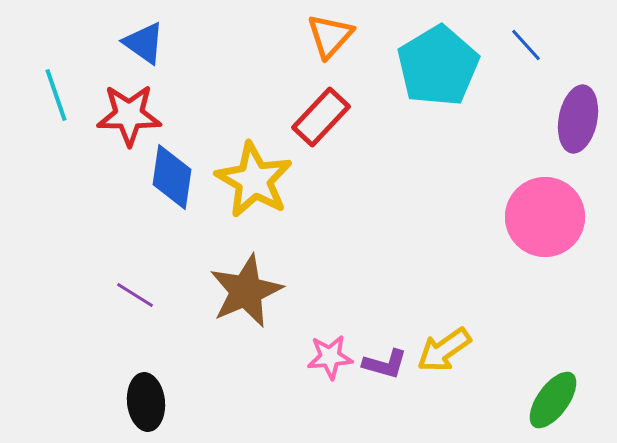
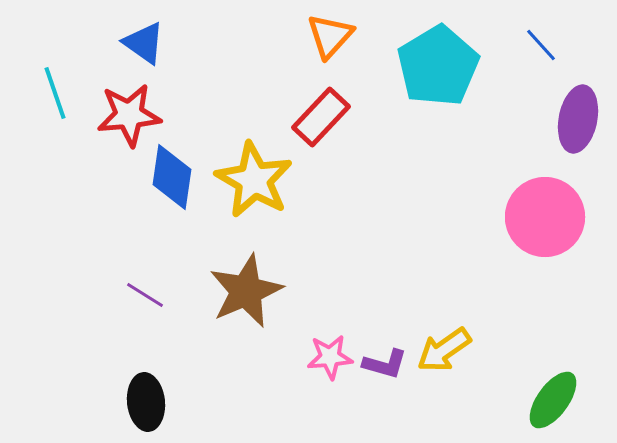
blue line: moved 15 px right
cyan line: moved 1 px left, 2 px up
red star: rotated 6 degrees counterclockwise
purple line: moved 10 px right
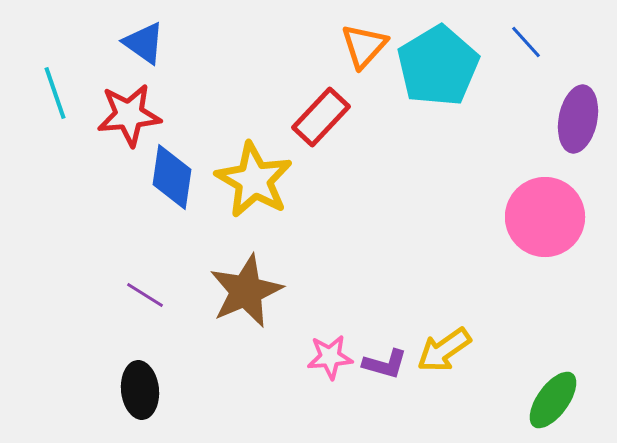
orange triangle: moved 34 px right, 10 px down
blue line: moved 15 px left, 3 px up
black ellipse: moved 6 px left, 12 px up
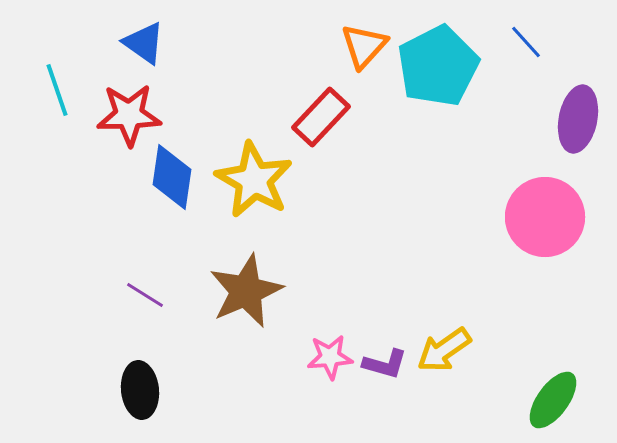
cyan pentagon: rotated 4 degrees clockwise
cyan line: moved 2 px right, 3 px up
red star: rotated 4 degrees clockwise
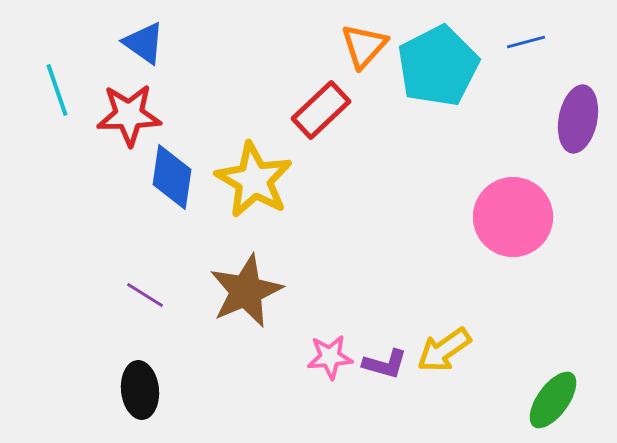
blue line: rotated 63 degrees counterclockwise
red rectangle: moved 7 px up; rotated 4 degrees clockwise
pink circle: moved 32 px left
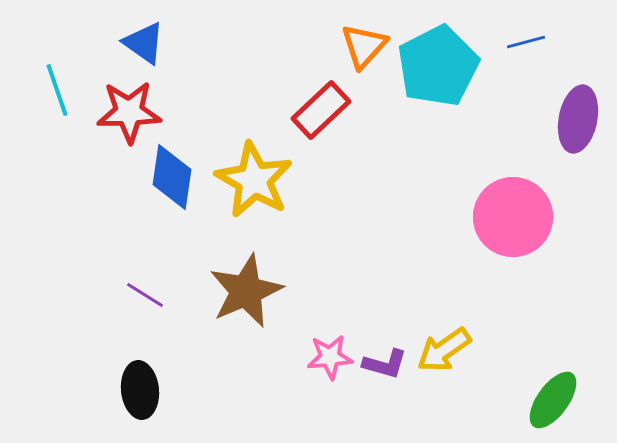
red star: moved 3 px up
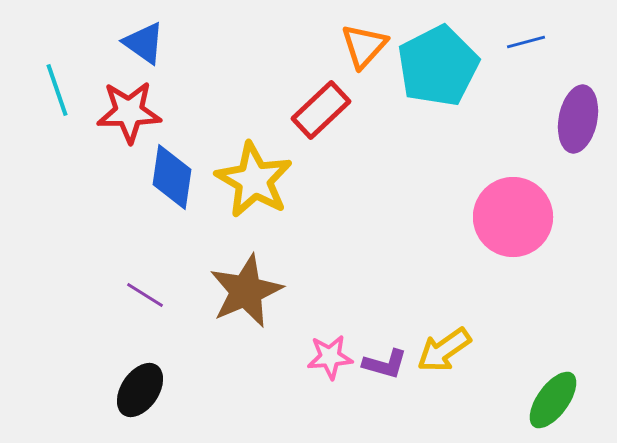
black ellipse: rotated 40 degrees clockwise
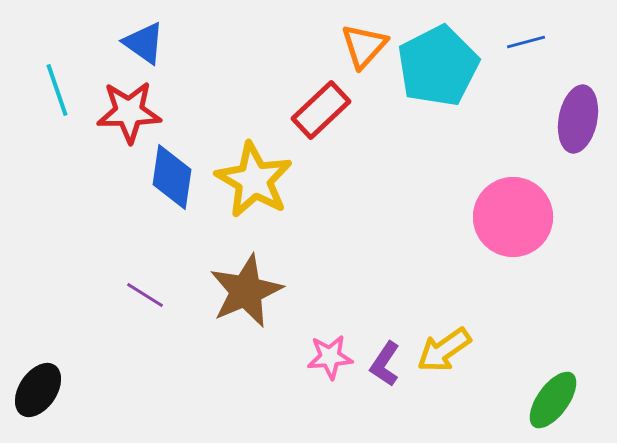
purple L-shape: rotated 108 degrees clockwise
black ellipse: moved 102 px left
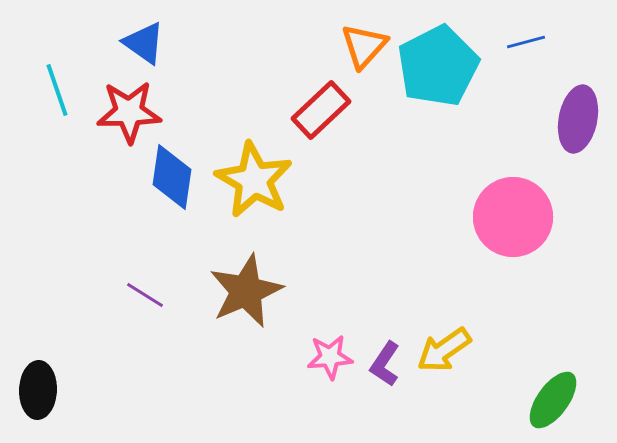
black ellipse: rotated 32 degrees counterclockwise
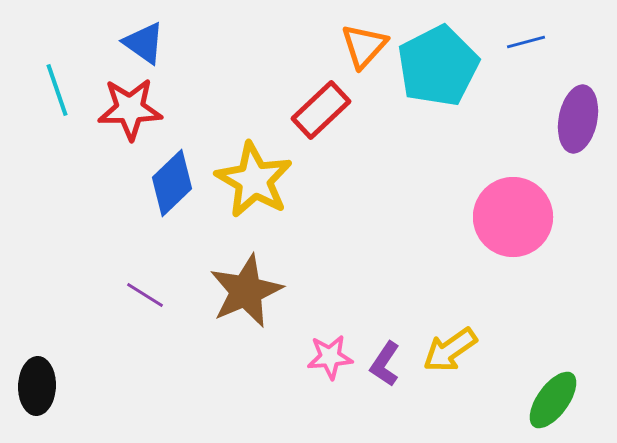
red star: moved 1 px right, 3 px up
blue diamond: moved 6 px down; rotated 38 degrees clockwise
yellow arrow: moved 6 px right
black ellipse: moved 1 px left, 4 px up
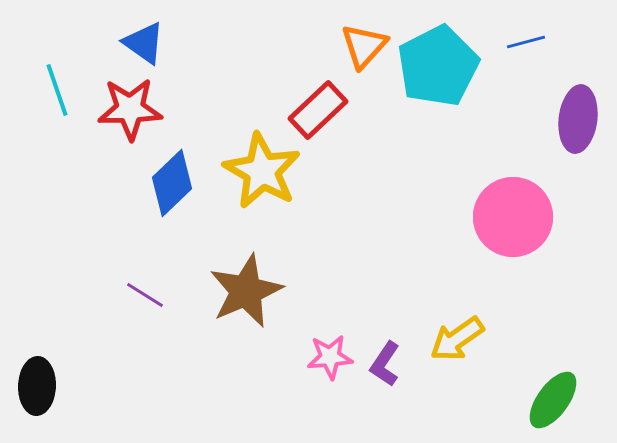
red rectangle: moved 3 px left
purple ellipse: rotated 4 degrees counterclockwise
yellow star: moved 8 px right, 9 px up
yellow arrow: moved 7 px right, 11 px up
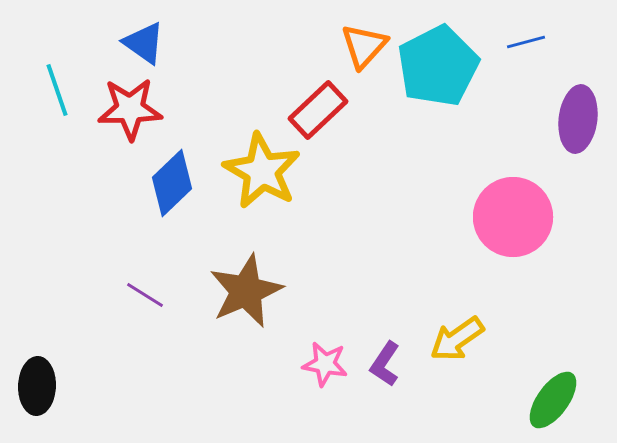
pink star: moved 5 px left, 7 px down; rotated 15 degrees clockwise
